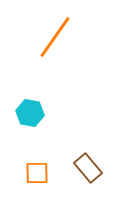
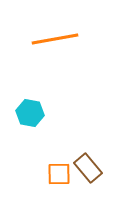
orange line: moved 2 px down; rotated 45 degrees clockwise
orange square: moved 22 px right, 1 px down
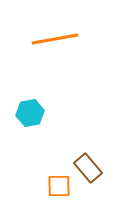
cyan hexagon: rotated 20 degrees counterclockwise
orange square: moved 12 px down
